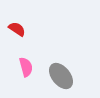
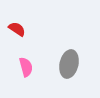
gray ellipse: moved 8 px right, 12 px up; rotated 52 degrees clockwise
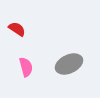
gray ellipse: rotated 52 degrees clockwise
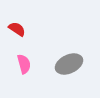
pink semicircle: moved 2 px left, 3 px up
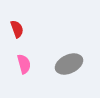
red semicircle: rotated 36 degrees clockwise
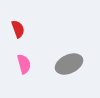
red semicircle: moved 1 px right
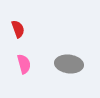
gray ellipse: rotated 32 degrees clockwise
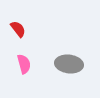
red semicircle: rotated 18 degrees counterclockwise
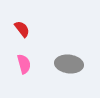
red semicircle: moved 4 px right
